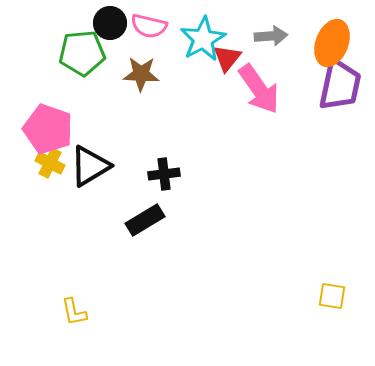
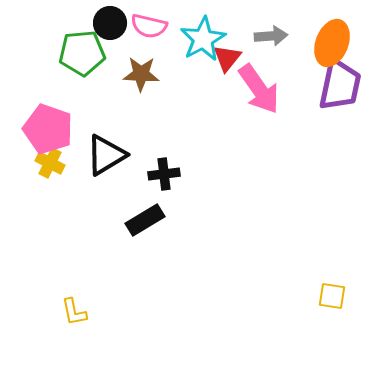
black triangle: moved 16 px right, 11 px up
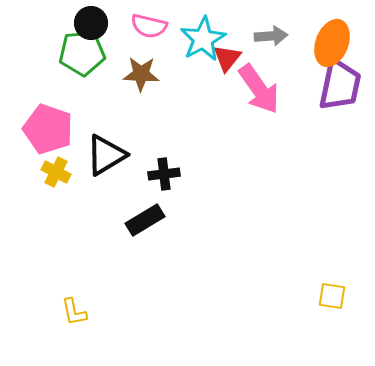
black circle: moved 19 px left
yellow cross: moved 6 px right, 9 px down
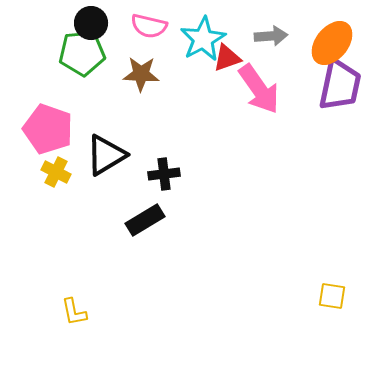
orange ellipse: rotated 18 degrees clockwise
red triangle: rotated 32 degrees clockwise
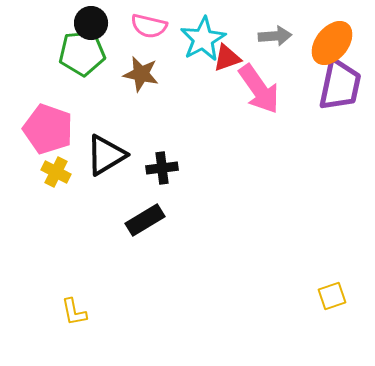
gray arrow: moved 4 px right
brown star: rotated 9 degrees clockwise
black cross: moved 2 px left, 6 px up
yellow square: rotated 28 degrees counterclockwise
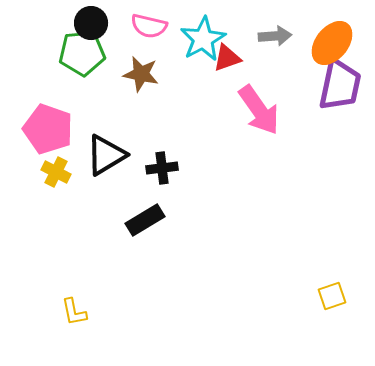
pink arrow: moved 21 px down
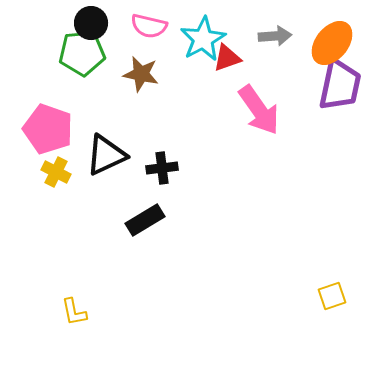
black triangle: rotated 6 degrees clockwise
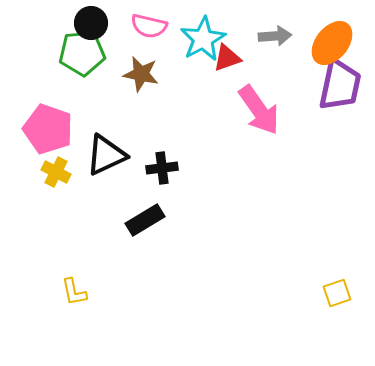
yellow square: moved 5 px right, 3 px up
yellow L-shape: moved 20 px up
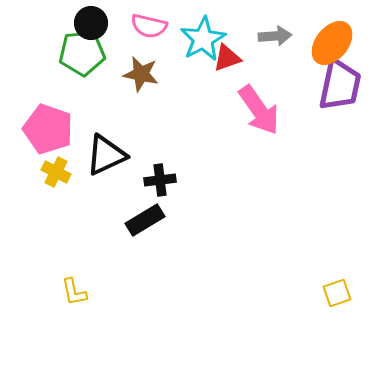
black cross: moved 2 px left, 12 px down
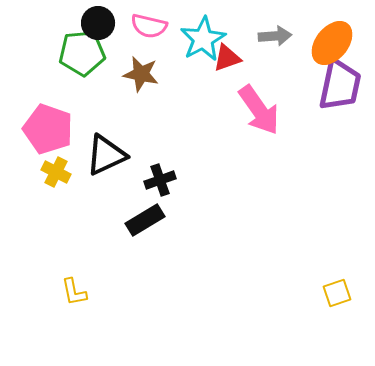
black circle: moved 7 px right
black cross: rotated 12 degrees counterclockwise
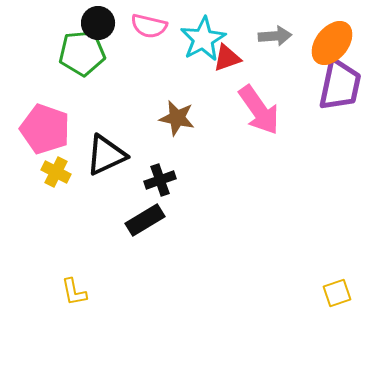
brown star: moved 36 px right, 44 px down
pink pentagon: moved 3 px left
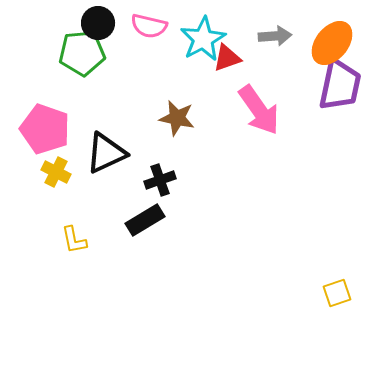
black triangle: moved 2 px up
yellow L-shape: moved 52 px up
